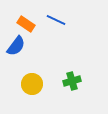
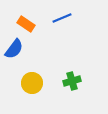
blue line: moved 6 px right, 2 px up; rotated 48 degrees counterclockwise
blue semicircle: moved 2 px left, 3 px down
yellow circle: moved 1 px up
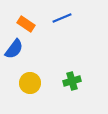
yellow circle: moved 2 px left
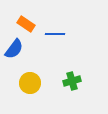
blue line: moved 7 px left, 16 px down; rotated 24 degrees clockwise
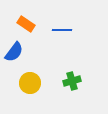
blue line: moved 7 px right, 4 px up
blue semicircle: moved 3 px down
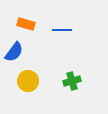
orange rectangle: rotated 18 degrees counterclockwise
yellow circle: moved 2 px left, 2 px up
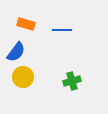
blue semicircle: moved 2 px right
yellow circle: moved 5 px left, 4 px up
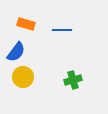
green cross: moved 1 px right, 1 px up
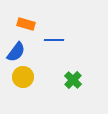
blue line: moved 8 px left, 10 px down
green cross: rotated 30 degrees counterclockwise
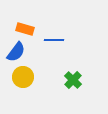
orange rectangle: moved 1 px left, 5 px down
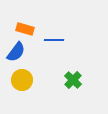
yellow circle: moved 1 px left, 3 px down
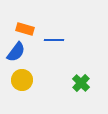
green cross: moved 8 px right, 3 px down
